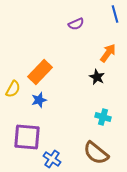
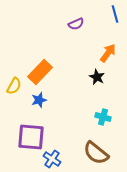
yellow semicircle: moved 1 px right, 3 px up
purple square: moved 4 px right
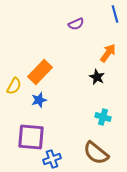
blue cross: rotated 36 degrees clockwise
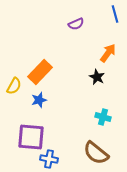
blue cross: moved 3 px left; rotated 30 degrees clockwise
